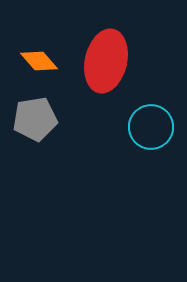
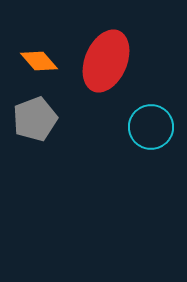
red ellipse: rotated 10 degrees clockwise
gray pentagon: rotated 12 degrees counterclockwise
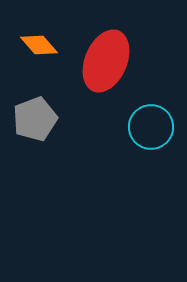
orange diamond: moved 16 px up
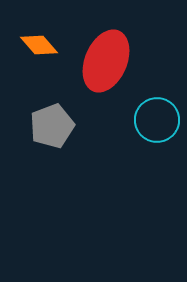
gray pentagon: moved 17 px right, 7 px down
cyan circle: moved 6 px right, 7 px up
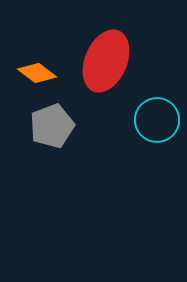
orange diamond: moved 2 px left, 28 px down; rotated 12 degrees counterclockwise
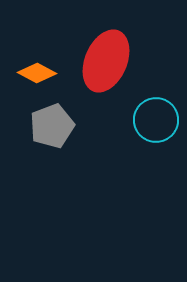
orange diamond: rotated 9 degrees counterclockwise
cyan circle: moved 1 px left
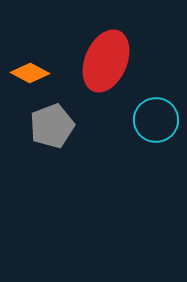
orange diamond: moved 7 px left
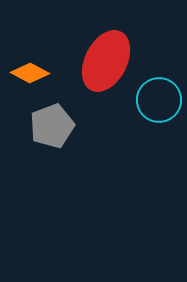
red ellipse: rotated 4 degrees clockwise
cyan circle: moved 3 px right, 20 px up
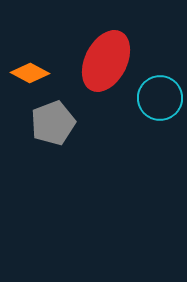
cyan circle: moved 1 px right, 2 px up
gray pentagon: moved 1 px right, 3 px up
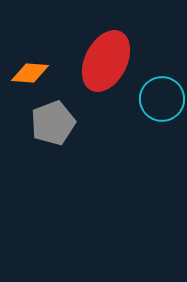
orange diamond: rotated 24 degrees counterclockwise
cyan circle: moved 2 px right, 1 px down
